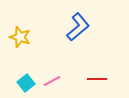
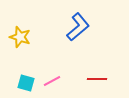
cyan square: rotated 36 degrees counterclockwise
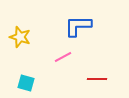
blue L-shape: moved 1 px up; rotated 140 degrees counterclockwise
pink line: moved 11 px right, 24 px up
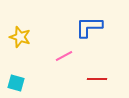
blue L-shape: moved 11 px right, 1 px down
pink line: moved 1 px right, 1 px up
cyan square: moved 10 px left
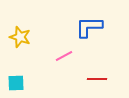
cyan square: rotated 18 degrees counterclockwise
